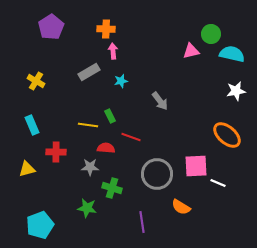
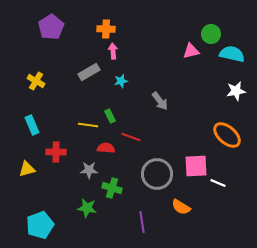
gray star: moved 1 px left, 3 px down
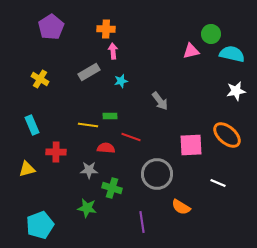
yellow cross: moved 4 px right, 2 px up
green rectangle: rotated 64 degrees counterclockwise
pink square: moved 5 px left, 21 px up
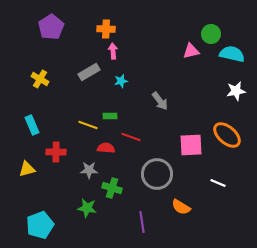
yellow line: rotated 12 degrees clockwise
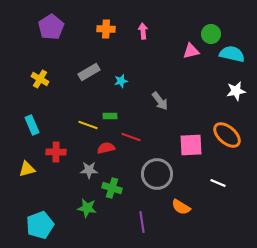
pink arrow: moved 30 px right, 20 px up
red semicircle: rotated 18 degrees counterclockwise
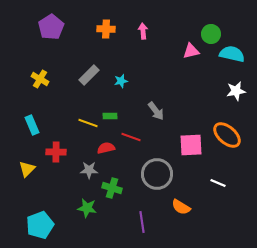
gray rectangle: moved 3 px down; rotated 15 degrees counterclockwise
gray arrow: moved 4 px left, 10 px down
yellow line: moved 2 px up
yellow triangle: rotated 30 degrees counterclockwise
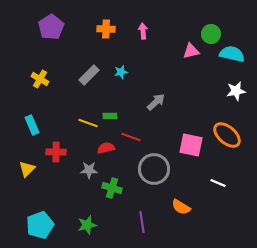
cyan star: moved 9 px up
gray arrow: moved 9 px up; rotated 96 degrees counterclockwise
pink square: rotated 15 degrees clockwise
gray circle: moved 3 px left, 5 px up
green star: moved 17 px down; rotated 24 degrees counterclockwise
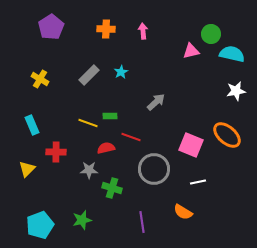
cyan star: rotated 16 degrees counterclockwise
pink square: rotated 10 degrees clockwise
white line: moved 20 px left, 1 px up; rotated 35 degrees counterclockwise
orange semicircle: moved 2 px right, 5 px down
green star: moved 5 px left, 5 px up
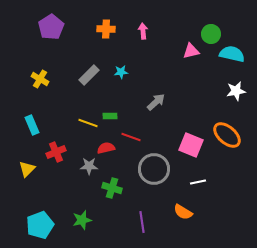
cyan star: rotated 24 degrees clockwise
red cross: rotated 24 degrees counterclockwise
gray star: moved 4 px up
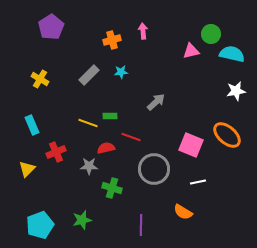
orange cross: moved 6 px right, 11 px down; rotated 18 degrees counterclockwise
purple line: moved 1 px left, 3 px down; rotated 10 degrees clockwise
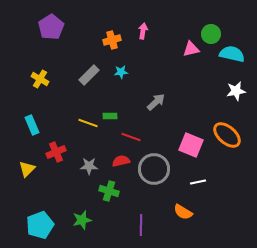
pink arrow: rotated 14 degrees clockwise
pink triangle: moved 2 px up
red semicircle: moved 15 px right, 13 px down
green cross: moved 3 px left, 3 px down
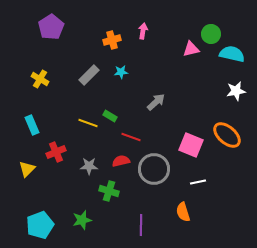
green rectangle: rotated 32 degrees clockwise
orange semicircle: rotated 42 degrees clockwise
